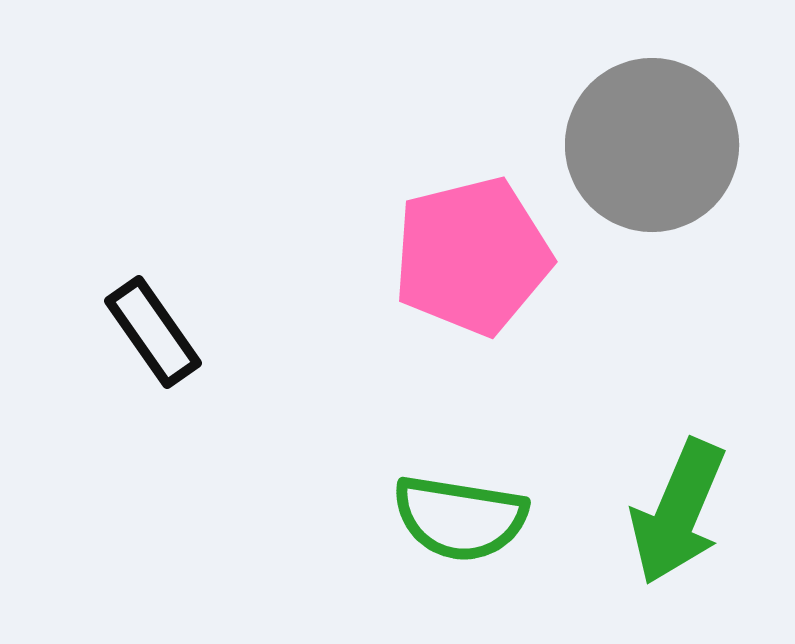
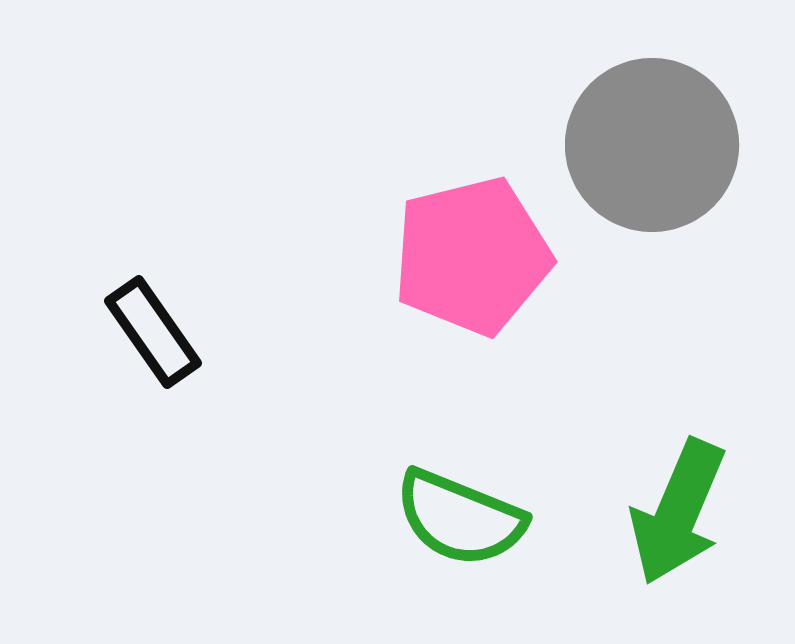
green semicircle: rotated 13 degrees clockwise
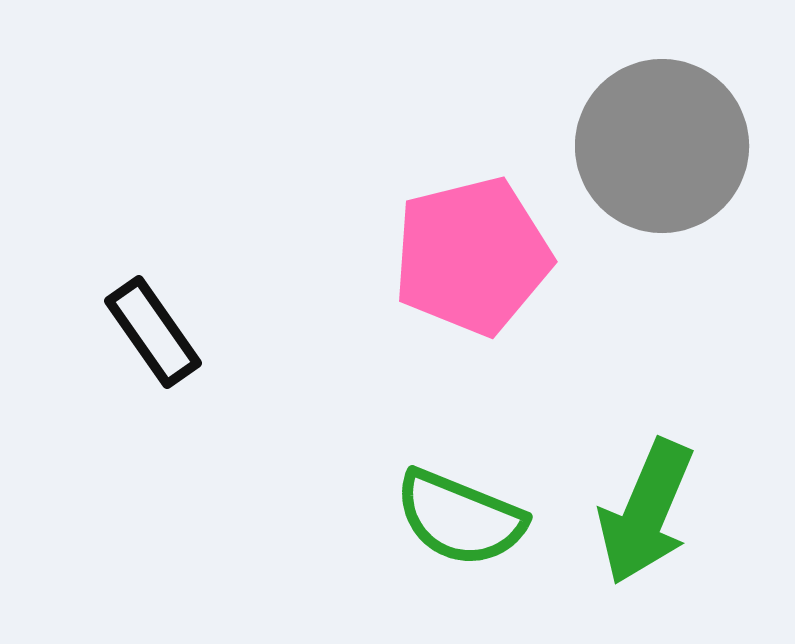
gray circle: moved 10 px right, 1 px down
green arrow: moved 32 px left
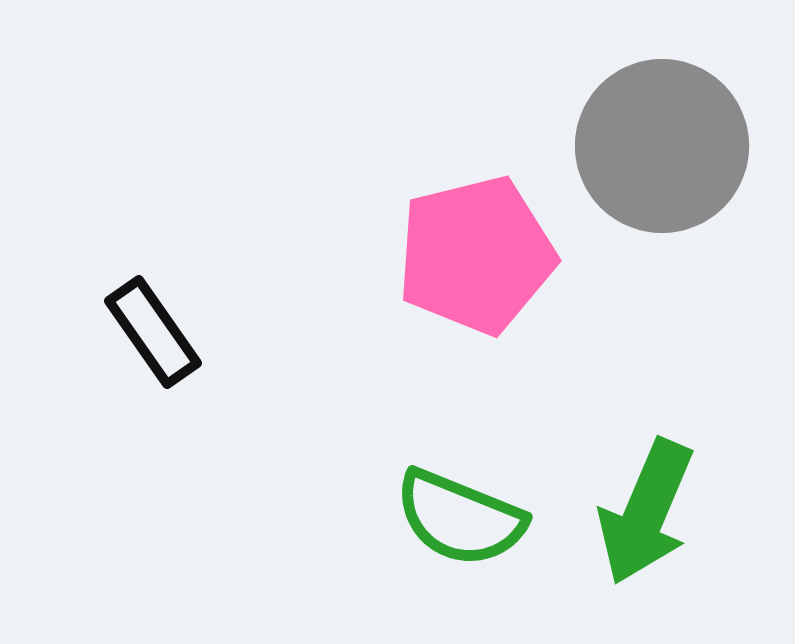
pink pentagon: moved 4 px right, 1 px up
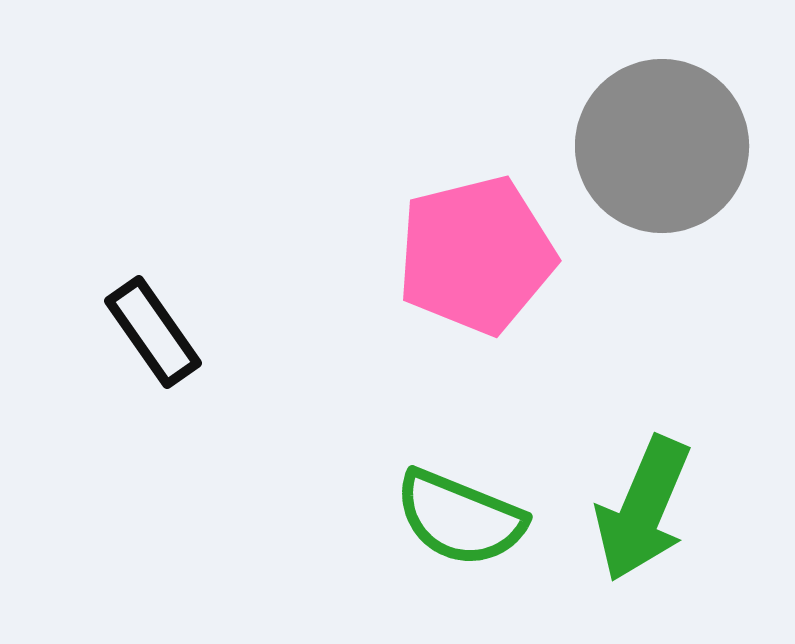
green arrow: moved 3 px left, 3 px up
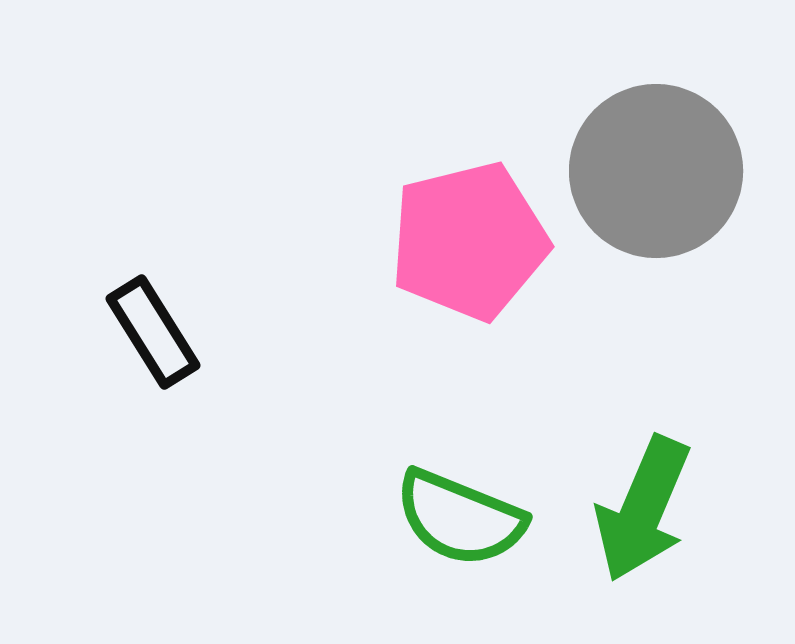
gray circle: moved 6 px left, 25 px down
pink pentagon: moved 7 px left, 14 px up
black rectangle: rotated 3 degrees clockwise
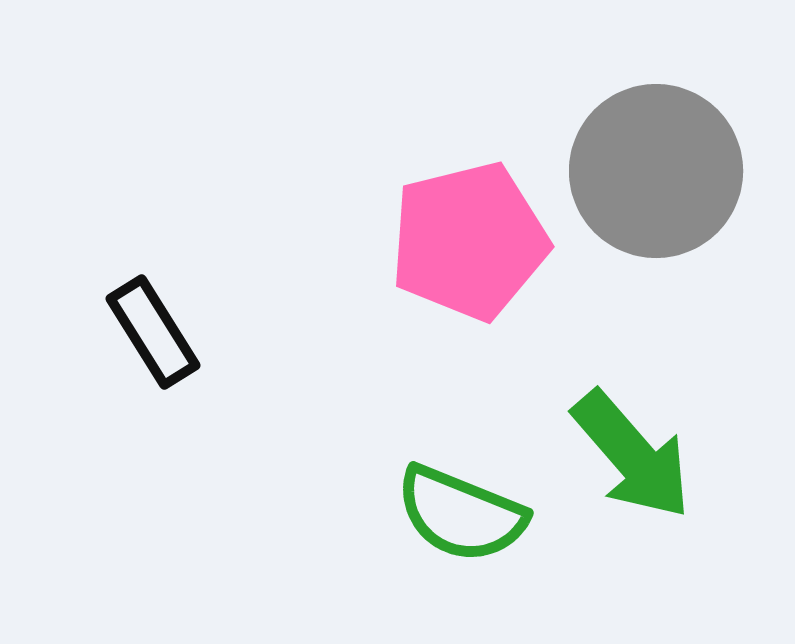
green arrow: moved 11 px left, 54 px up; rotated 64 degrees counterclockwise
green semicircle: moved 1 px right, 4 px up
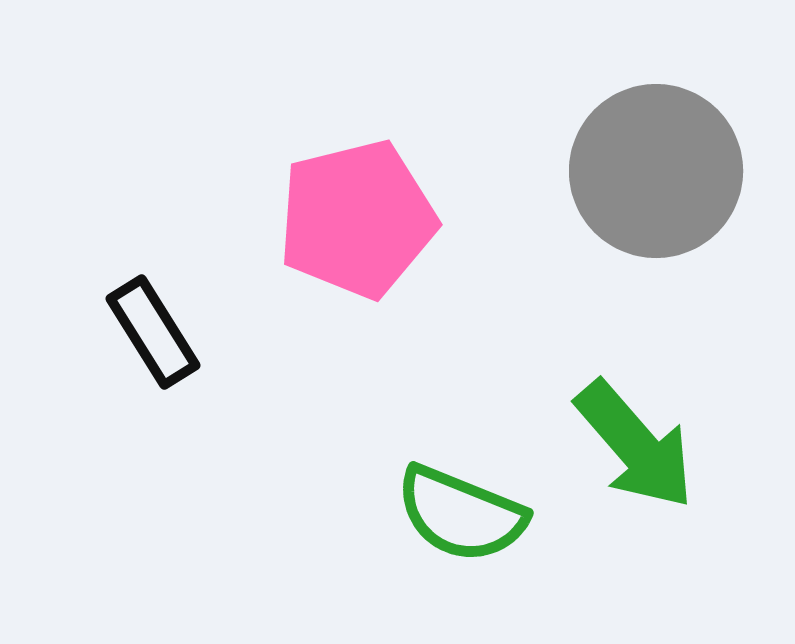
pink pentagon: moved 112 px left, 22 px up
green arrow: moved 3 px right, 10 px up
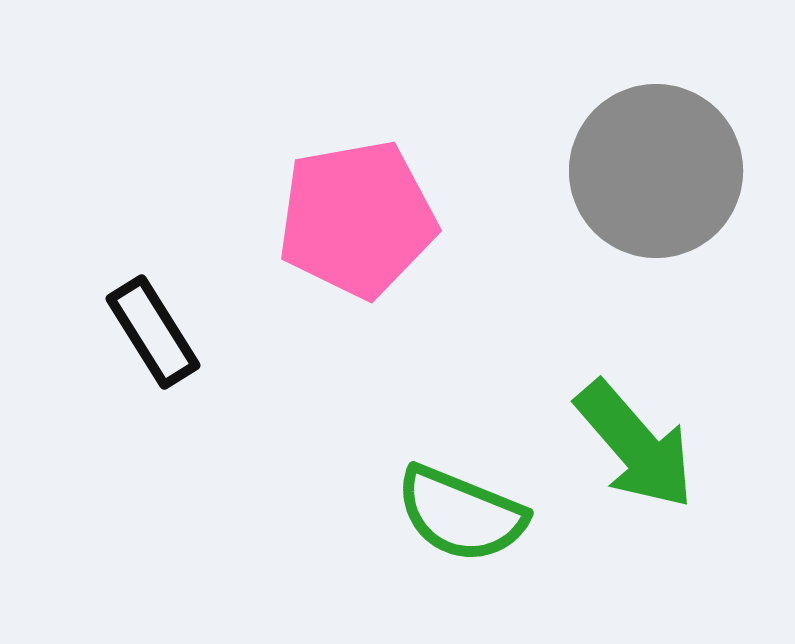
pink pentagon: rotated 4 degrees clockwise
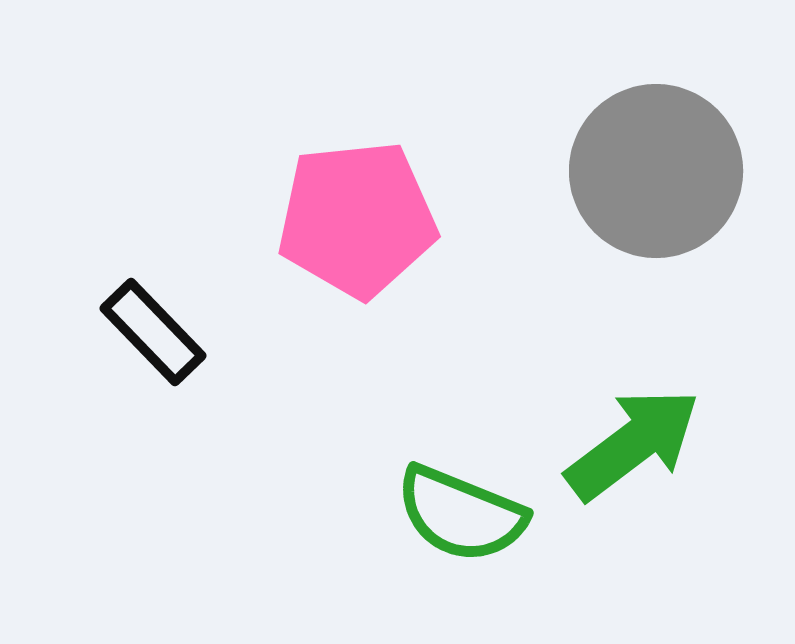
pink pentagon: rotated 4 degrees clockwise
black rectangle: rotated 12 degrees counterclockwise
green arrow: moved 2 px left, 1 px up; rotated 86 degrees counterclockwise
